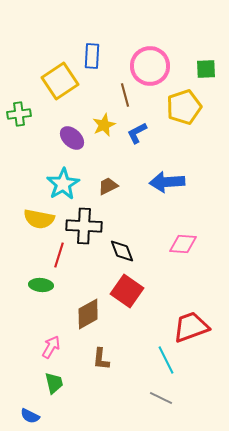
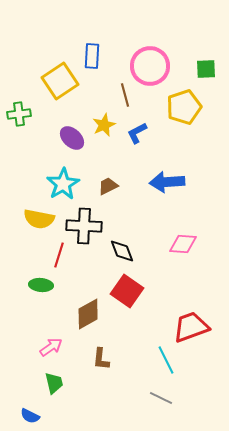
pink arrow: rotated 25 degrees clockwise
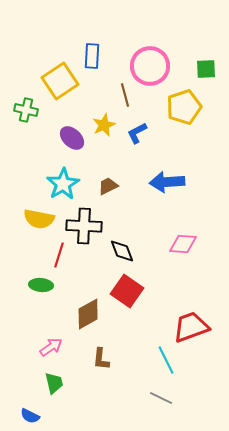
green cross: moved 7 px right, 4 px up; rotated 20 degrees clockwise
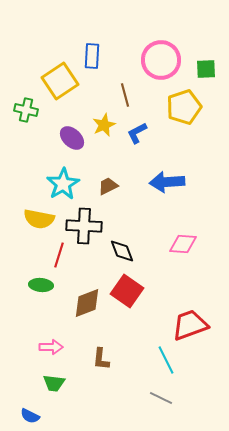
pink circle: moved 11 px right, 6 px up
brown diamond: moved 1 px left, 11 px up; rotated 8 degrees clockwise
red trapezoid: moved 1 px left, 2 px up
pink arrow: rotated 35 degrees clockwise
green trapezoid: rotated 110 degrees clockwise
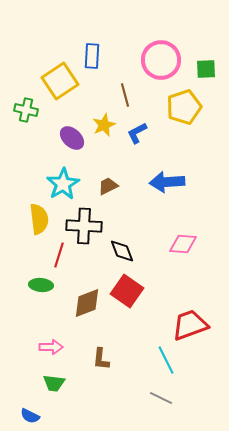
yellow semicircle: rotated 108 degrees counterclockwise
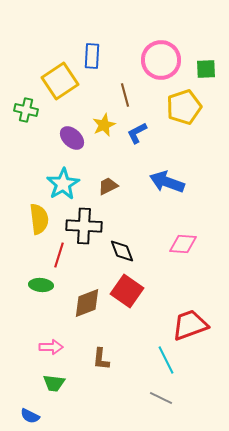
blue arrow: rotated 24 degrees clockwise
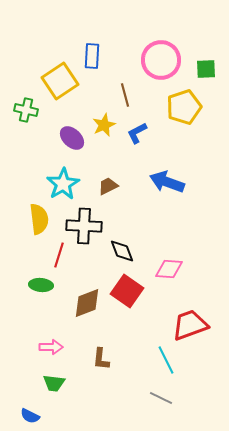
pink diamond: moved 14 px left, 25 px down
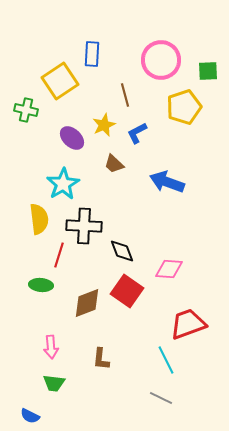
blue rectangle: moved 2 px up
green square: moved 2 px right, 2 px down
brown trapezoid: moved 6 px right, 22 px up; rotated 110 degrees counterclockwise
red trapezoid: moved 2 px left, 1 px up
pink arrow: rotated 85 degrees clockwise
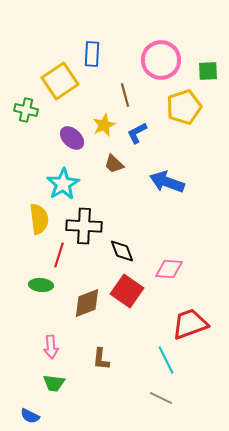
red trapezoid: moved 2 px right
